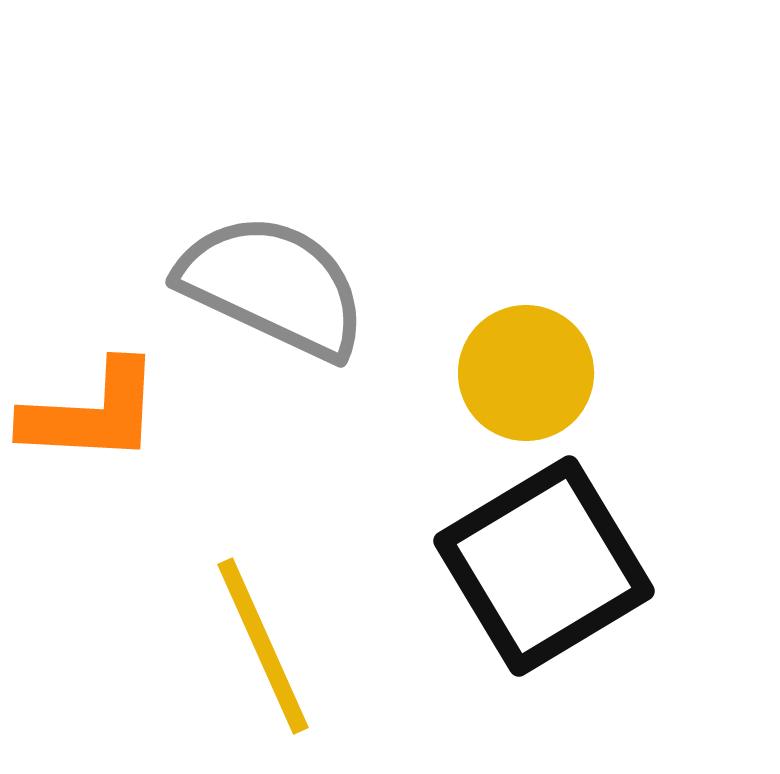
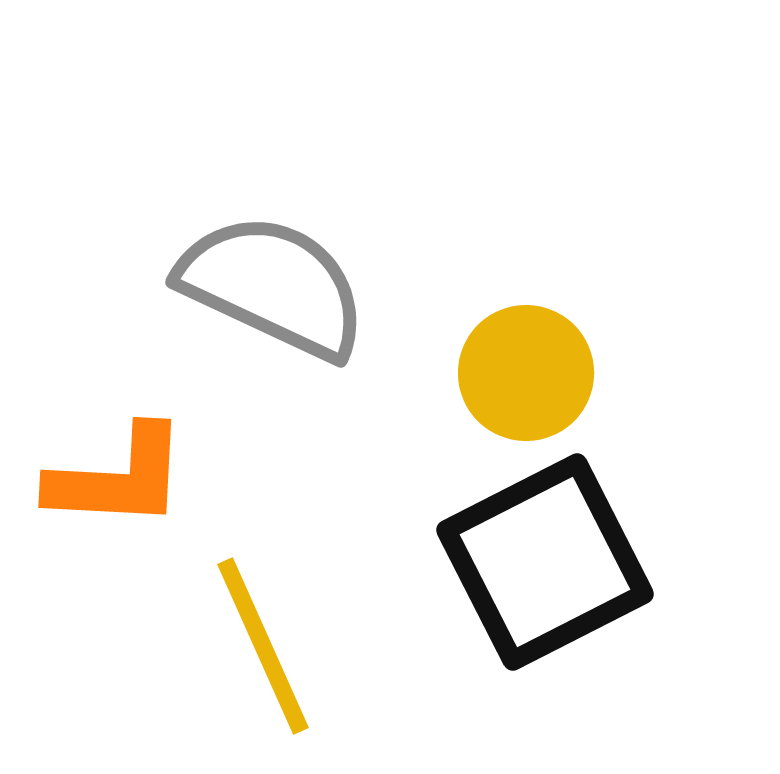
orange L-shape: moved 26 px right, 65 px down
black square: moved 1 px right, 4 px up; rotated 4 degrees clockwise
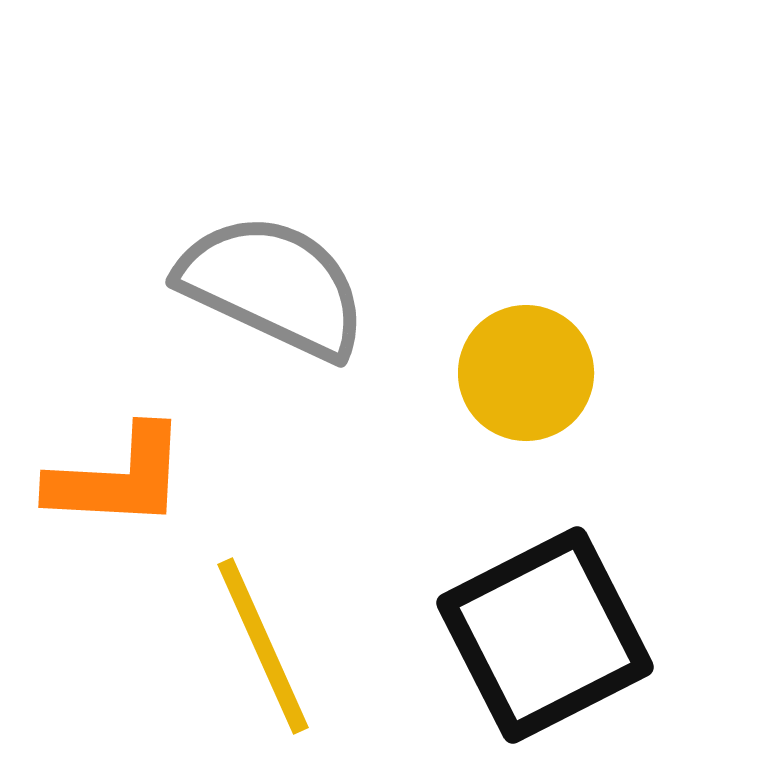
black square: moved 73 px down
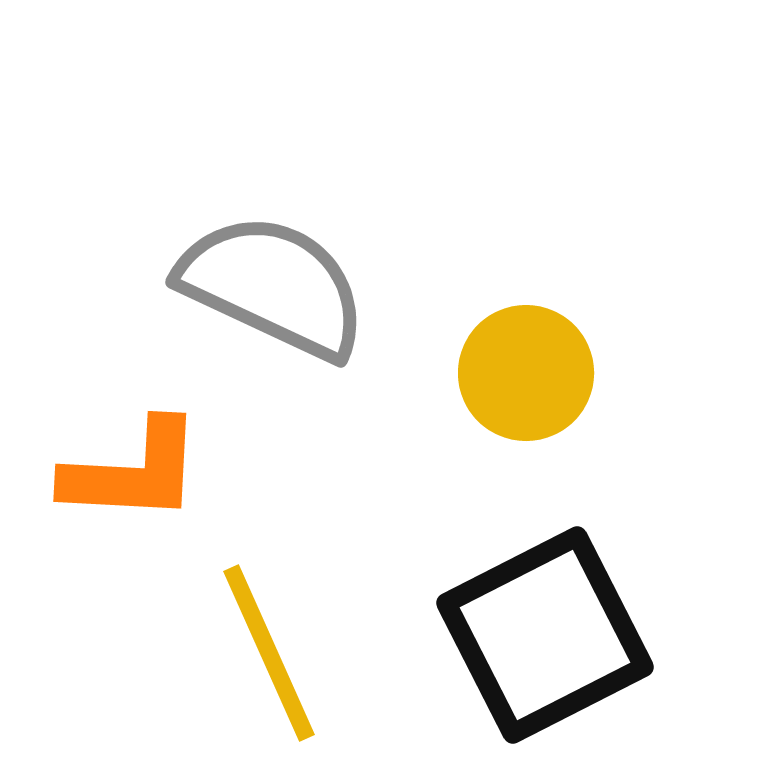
orange L-shape: moved 15 px right, 6 px up
yellow line: moved 6 px right, 7 px down
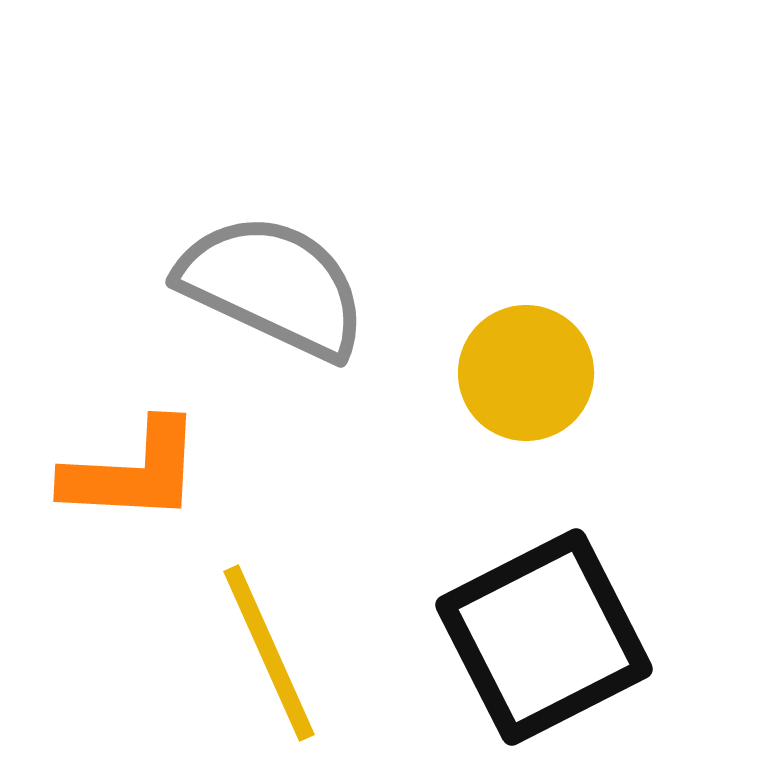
black square: moved 1 px left, 2 px down
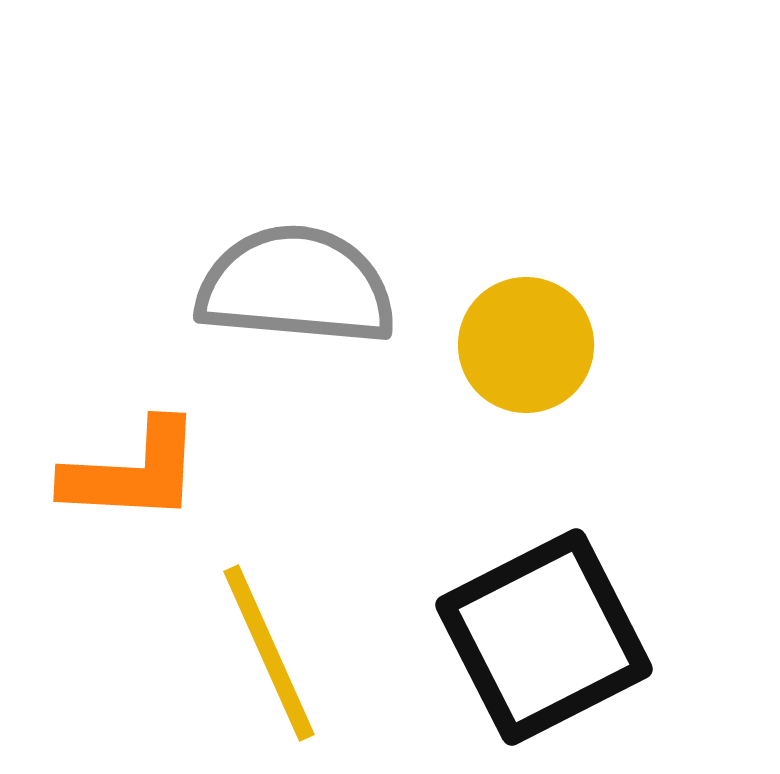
gray semicircle: moved 23 px right; rotated 20 degrees counterclockwise
yellow circle: moved 28 px up
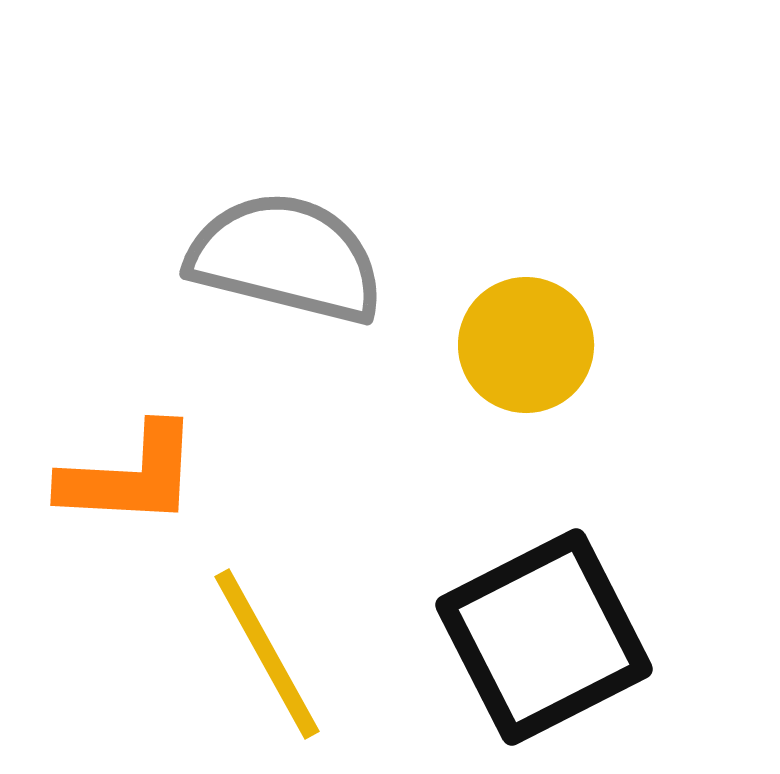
gray semicircle: moved 10 px left, 28 px up; rotated 9 degrees clockwise
orange L-shape: moved 3 px left, 4 px down
yellow line: moved 2 px left, 1 px down; rotated 5 degrees counterclockwise
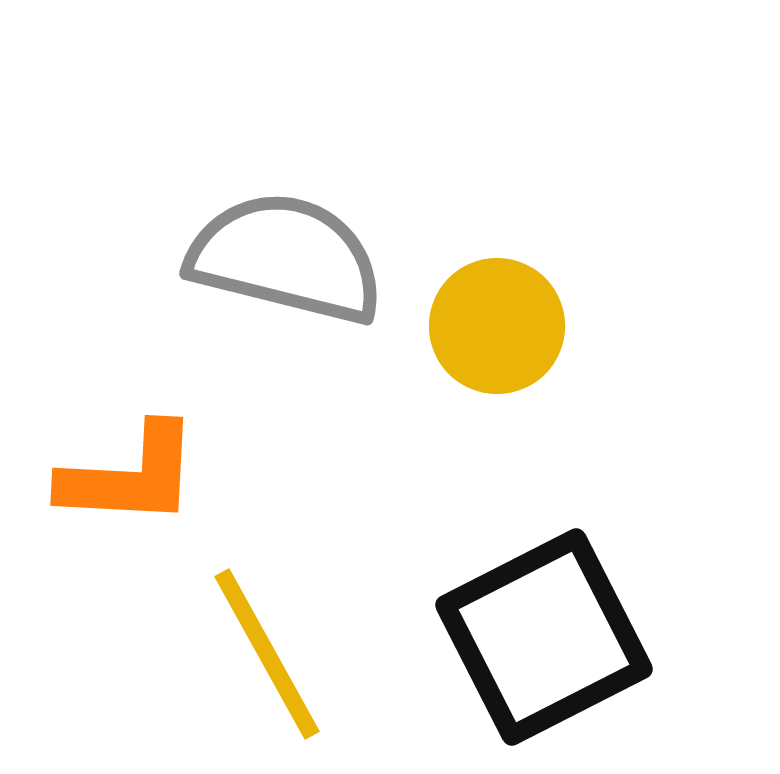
yellow circle: moved 29 px left, 19 px up
